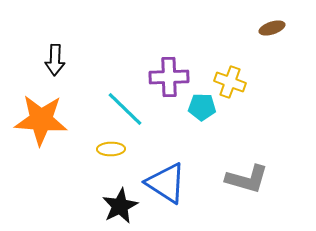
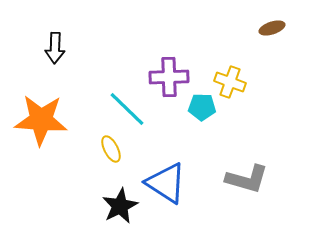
black arrow: moved 12 px up
cyan line: moved 2 px right
yellow ellipse: rotated 64 degrees clockwise
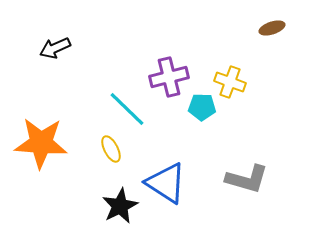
black arrow: rotated 64 degrees clockwise
purple cross: rotated 12 degrees counterclockwise
orange star: moved 23 px down
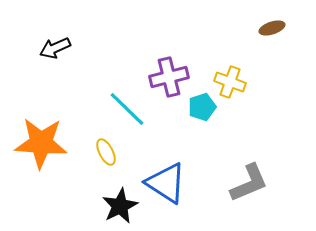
cyan pentagon: rotated 20 degrees counterclockwise
yellow ellipse: moved 5 px left, 3 px down
gray L-shape: moved 2 px right, 4 px down; rotated 39 degrees counterclockwise
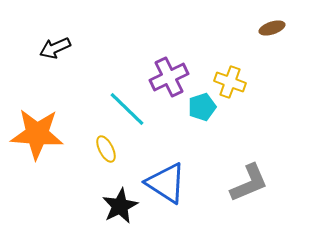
purple cross: rotated 12 degrees counterclockwise
orange star: moved 4 px left, 9 px up
yellow ellipse: moved 3 px up
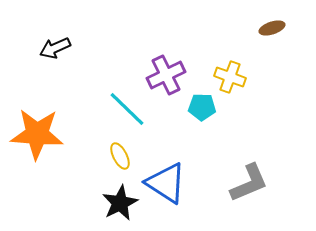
purple cross: moved 3 px left, 2 px up
yellow cross: moved 5 px up
cyan pentagon: rotated 20 degrees clockwise
yellow ellipse: moved 14 px right, 7 px down
black star: moved 3 px up
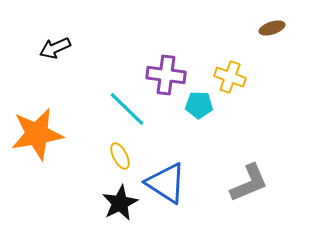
purple cross: rotated 33 degrees clockwise
cyan pentagon: moved 3 px left, 2 px up
orange star: rotated 14 degrees counterclockwise
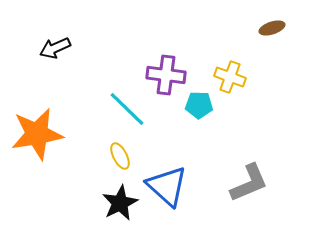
blue triangle: moved 1 px right, 3 px down; rotated 9 degrees clockwise
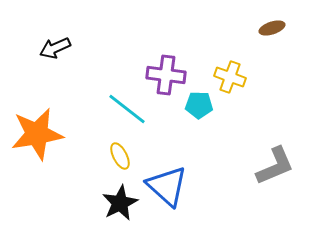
cyan line: rotated 6 degrees counterclockwise
gray L-shape: moved 26 px right, 17 px up
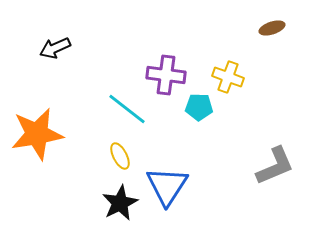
yellow cross: moved 2 px left
cyan pentagon: moved 2 px down
blue triangle: rotated 21 degrees clockwise
